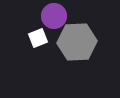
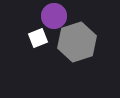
gray hexagon: rotated 15 degrees counterclockwise
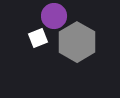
gray hexagon: rotated 12 degrees counterclockwise
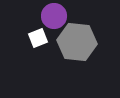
gray hexagon: rotated 24 degrees counterclockwise
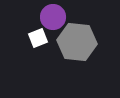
purple circle: moved 1 px left, 1 px down
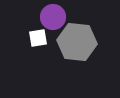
white square: rotated 12 degrees clockwise
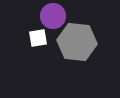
purple circle: moved 1 px up
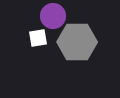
gray hexagon: rotated 6 degrees counterclockwise
